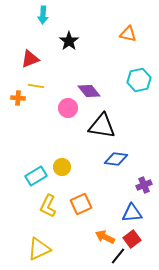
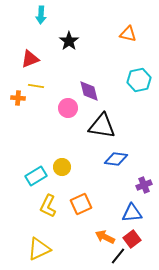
cyan arrow: moved 2 px left
purple diamond: rotated 25 degrees clockwise
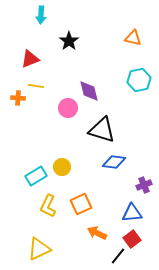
orange triangle: moved 5 px right, 4 px down
black triangle: moved 4 px down; rotated 8 degrees clockwise
blue diamond: moved 2 px left, 3 px down
orange arrow: moved 8 px left, 4 px up
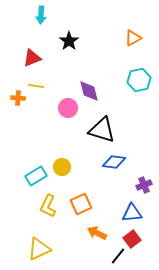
orange triangle: rotated 42 degrees counterclockwise
red triangle: moved 2 px right, 1 px up
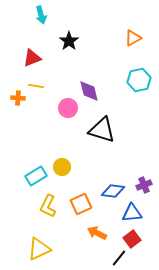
cyan arrow: rotated 18 degrees counterclockwise
blue diamond: moved 1 px left, 29 px down
black line: moved 1 px right, 2 px down
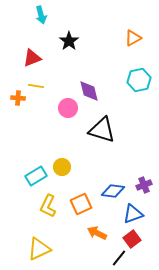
blue triangle: moved 1 px right, 1 px down; rotated 15 degrees counterclockwise
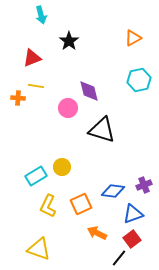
yellow triangle: rotated 45 degrees clockwise
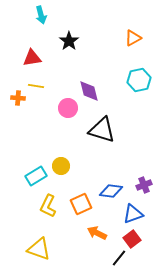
red triangle: rotated 12 degrees clockwise
yellow circle: moved 1 px left, 1 px up
blue diamond: moved 2 px left
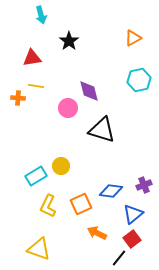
blue triangle: rotated 20 degrees counterclockwise
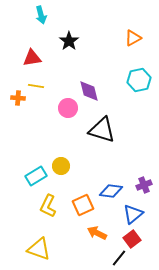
orange square: moved 2 px right, 1 px down
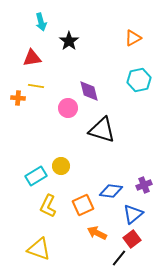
cyan arrow: moved 7 px down
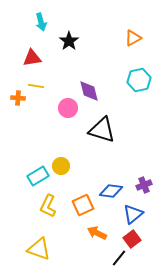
cyan rectangle: moved 2 px right
